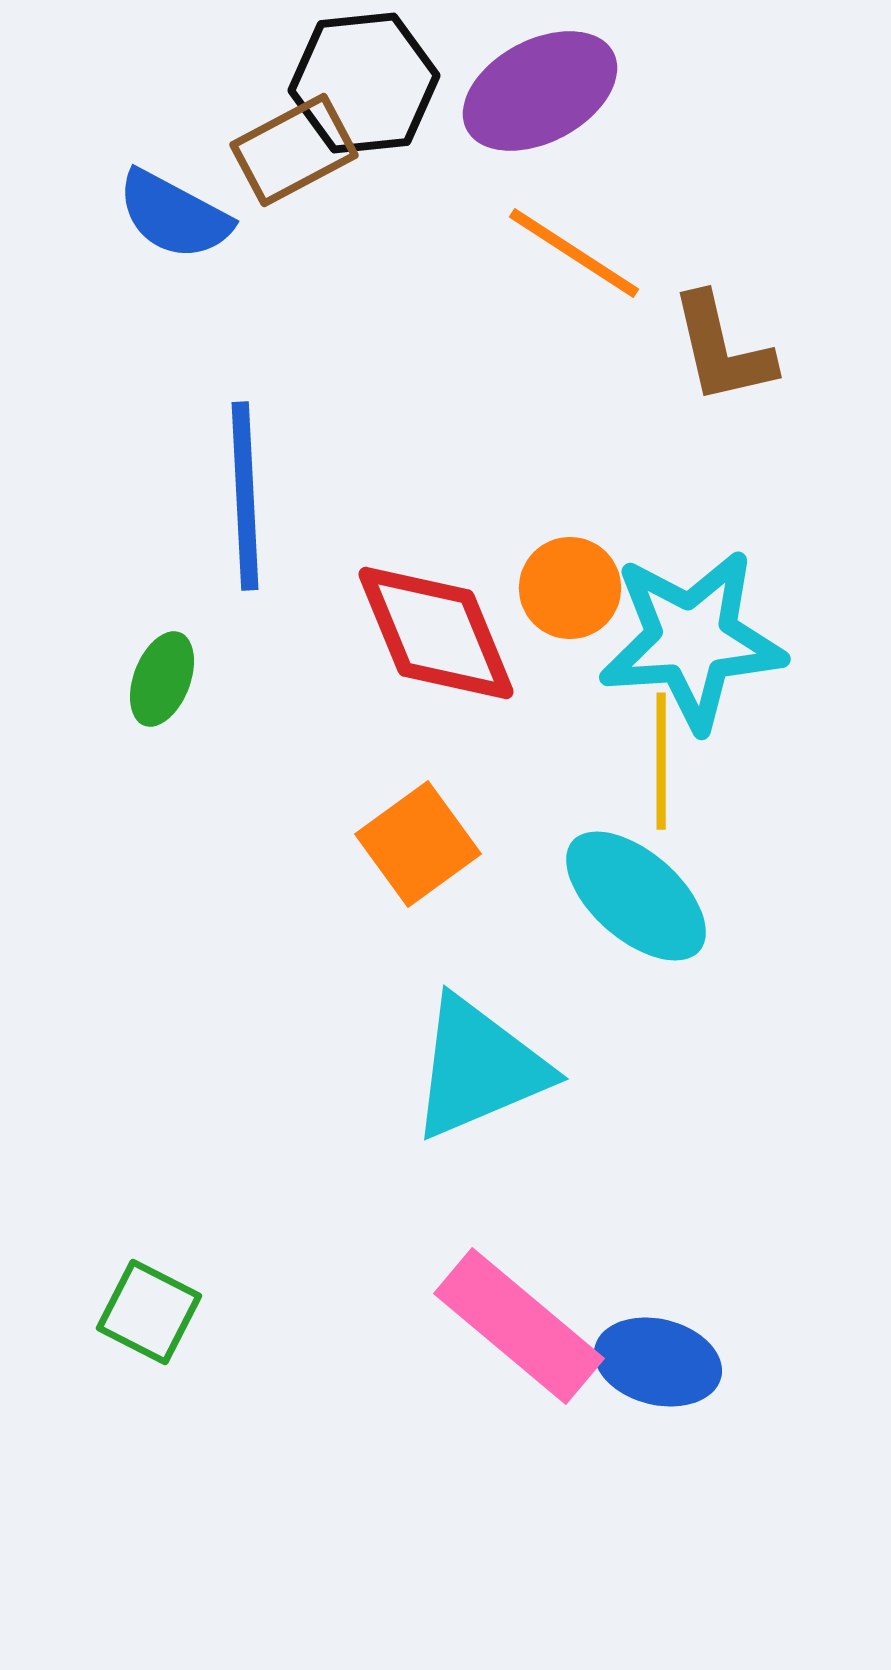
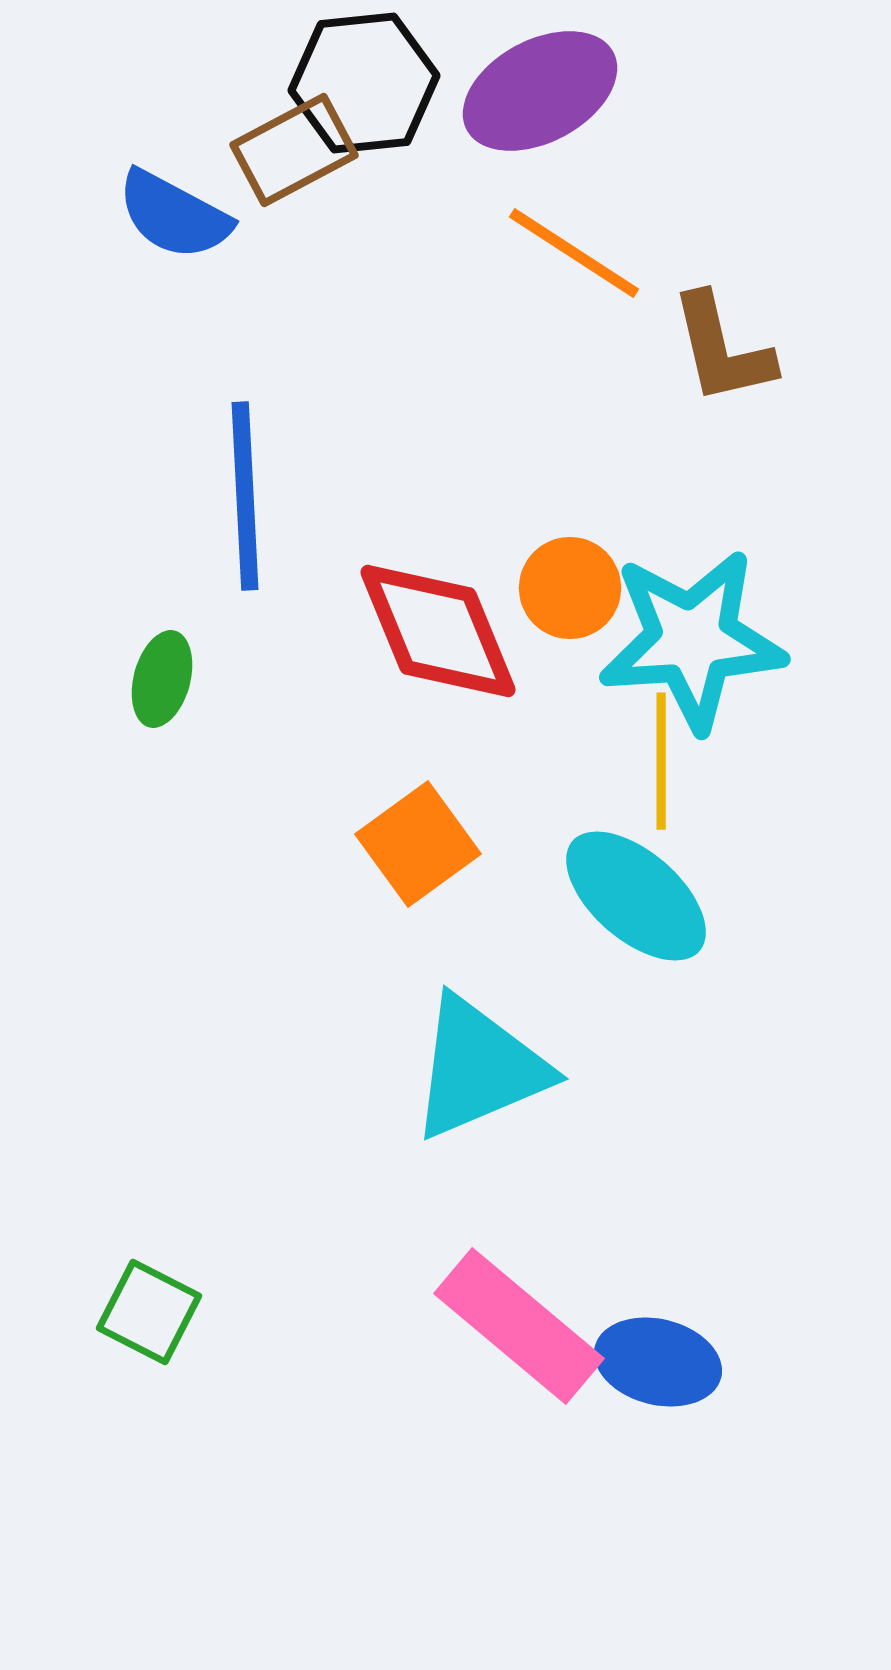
red diamond: moved 2 px right, 2 px up
green ellipse: rotated 6 degrees counterclockwise
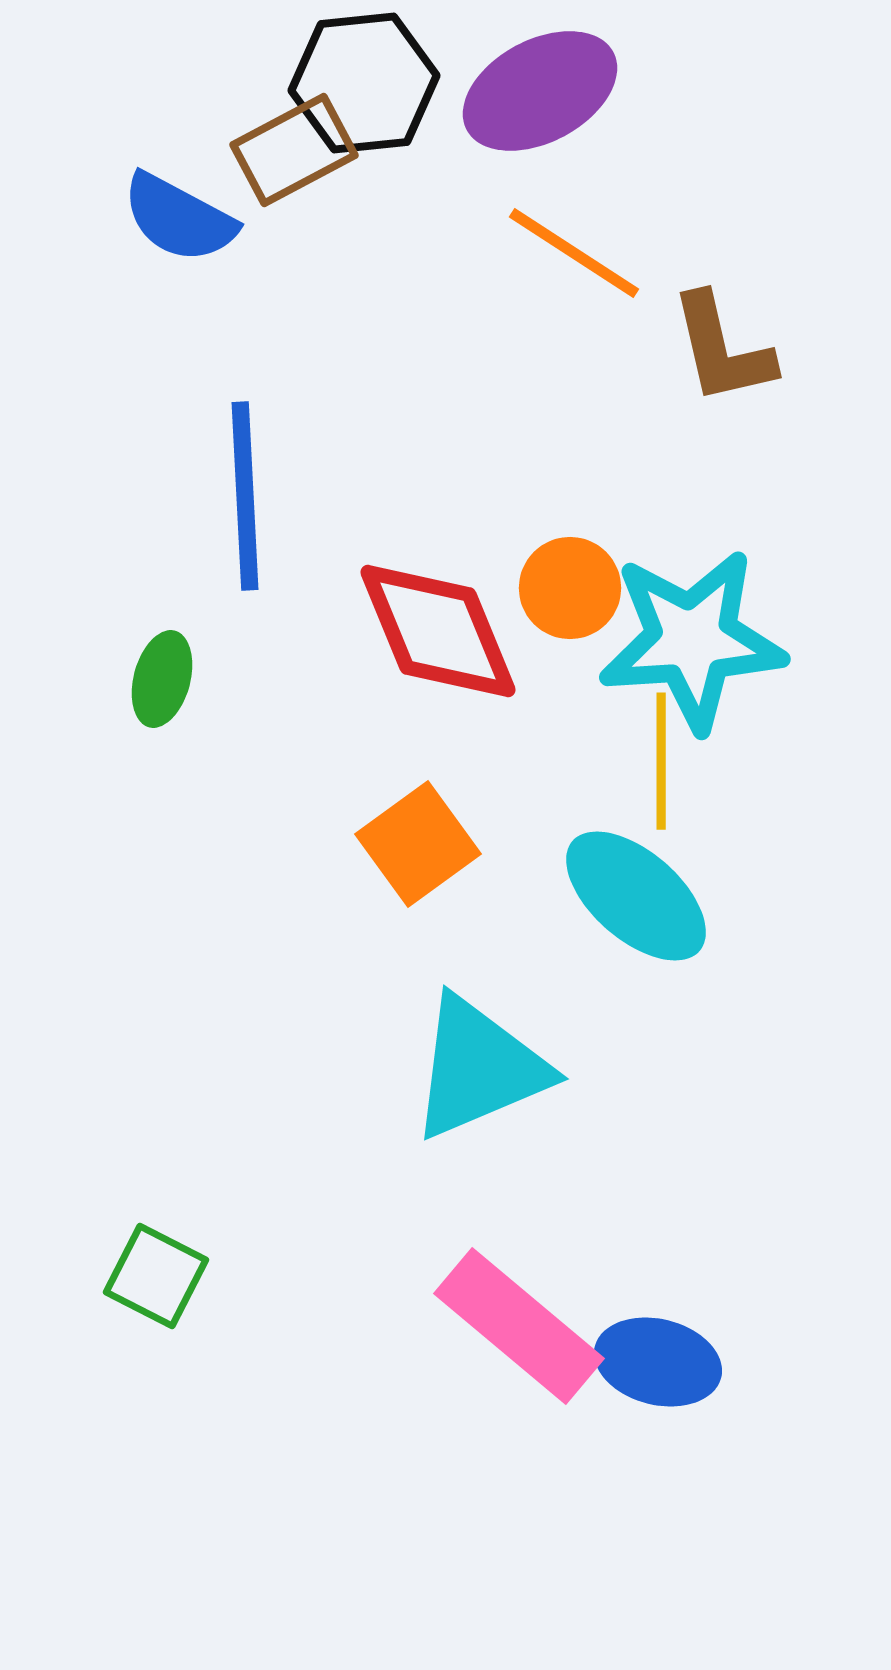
blue semicircle: moved 5 px right, 3 px down
green square: moved 7 px right, 36 px up
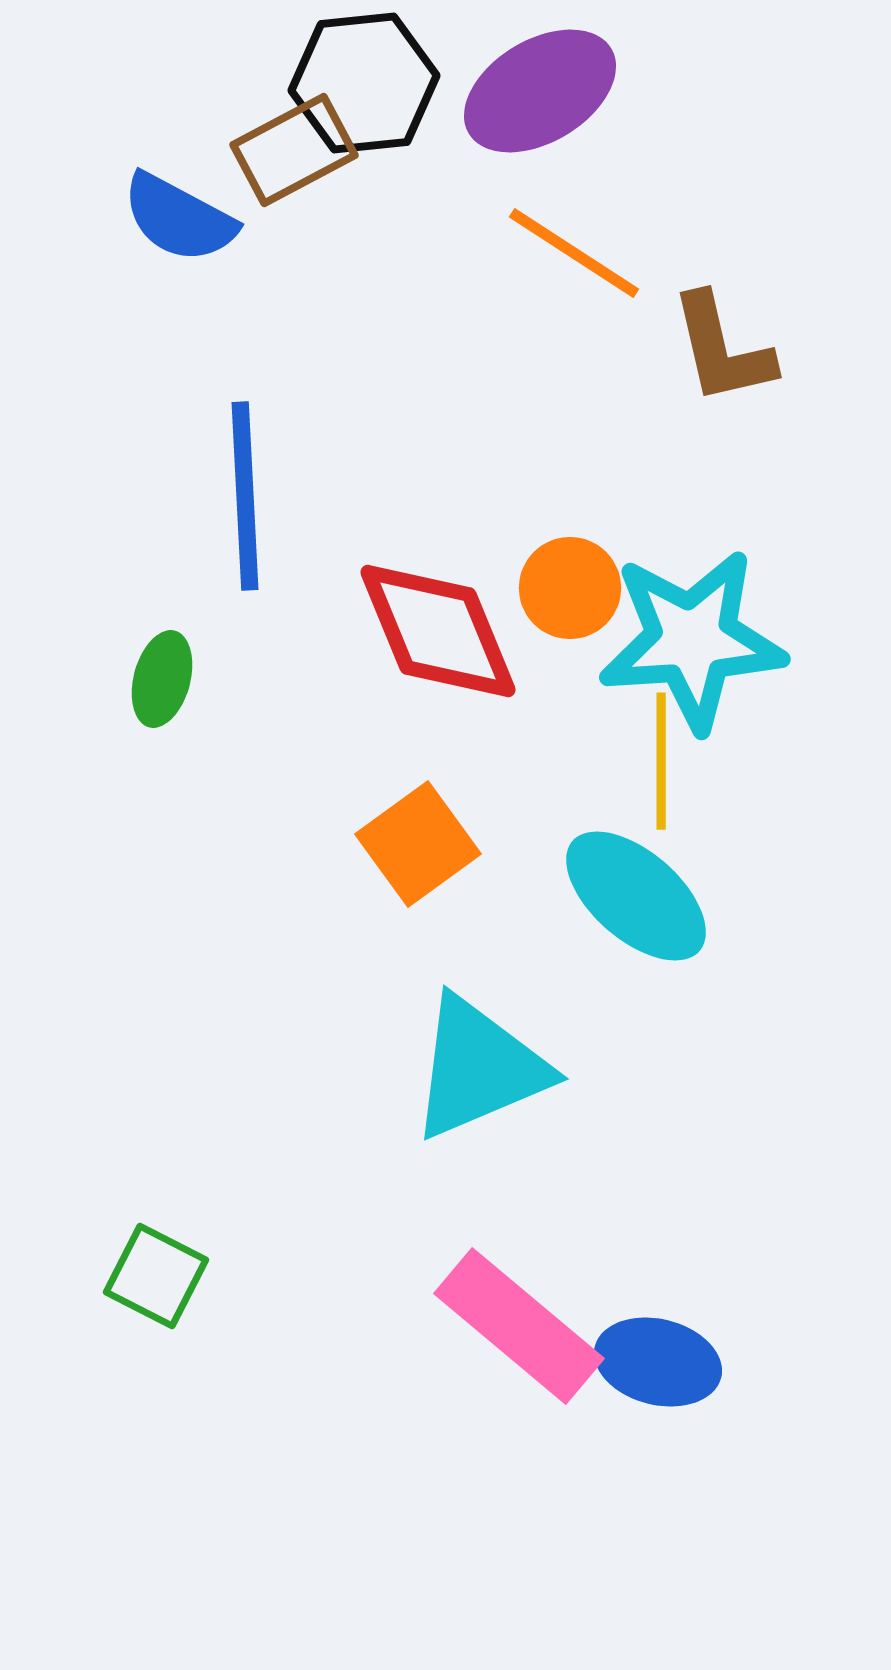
purple ellipse: rotated 3 degrees counterclockwise
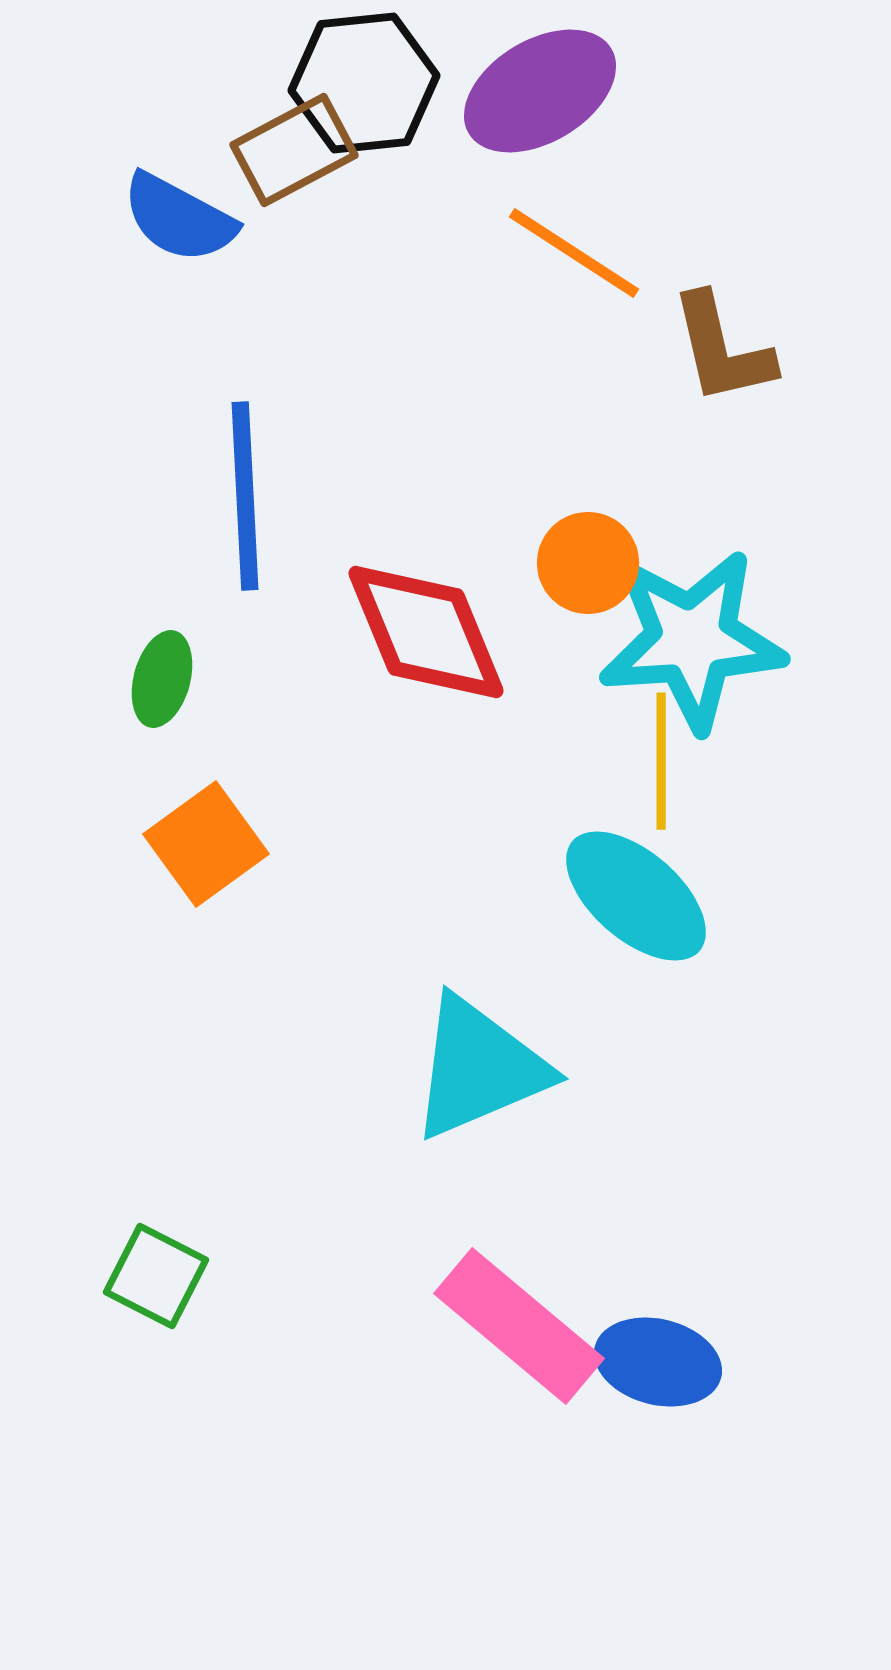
orange circle: moved 18 px right, 25 px up
red diamond: moved 12 px left, 1 px down
orange square: moved 212 px left
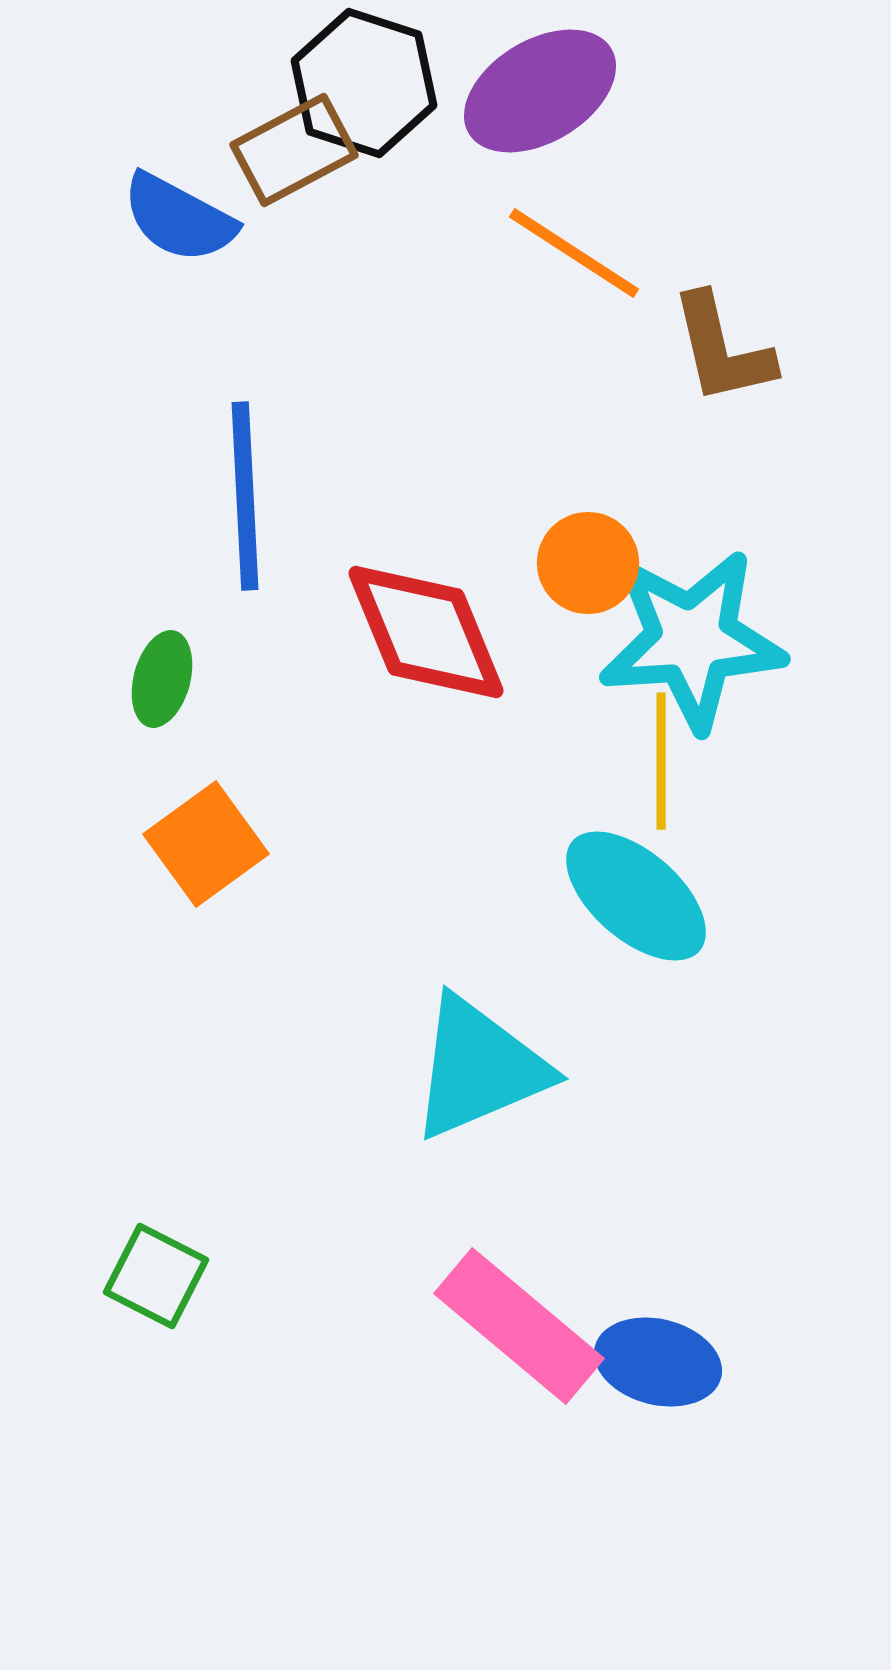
black hexagon: rotated 24 degrees clockwise
